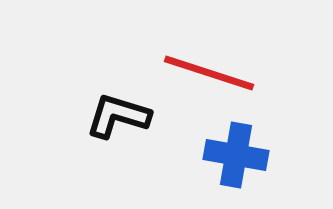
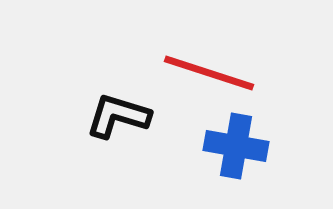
blue cross: moved 9 px up
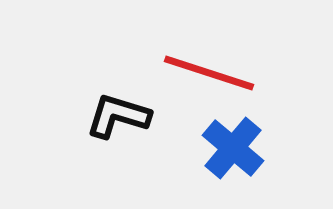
blue cross: moved 3 px left, 2 px down; rotated 30 degrees clockwise
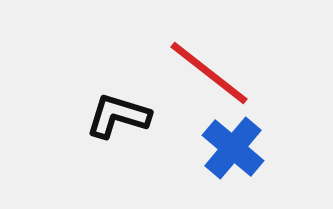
red line: rotated 20 degrees clockwise
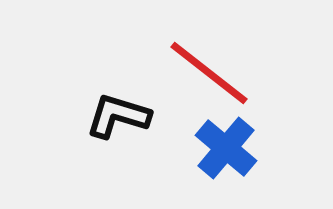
blue cross: moved 7 px left
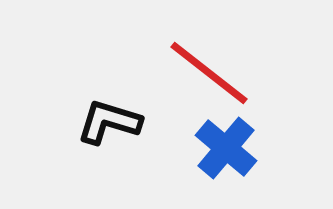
black L-shape: moved 9 px left, 6 px down
